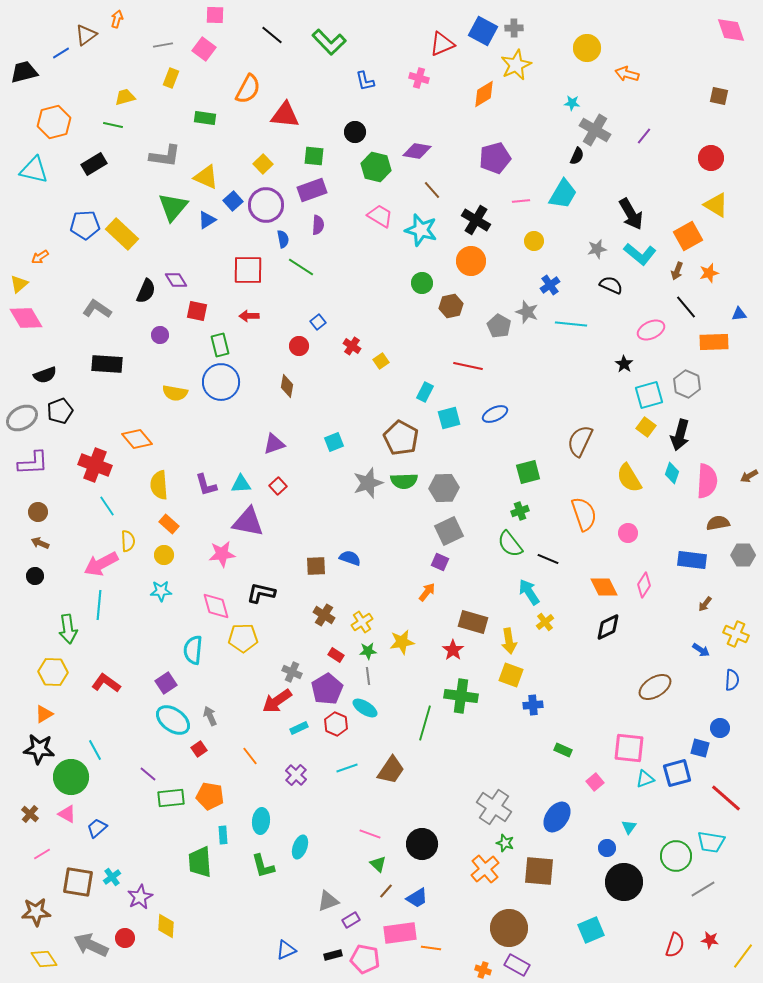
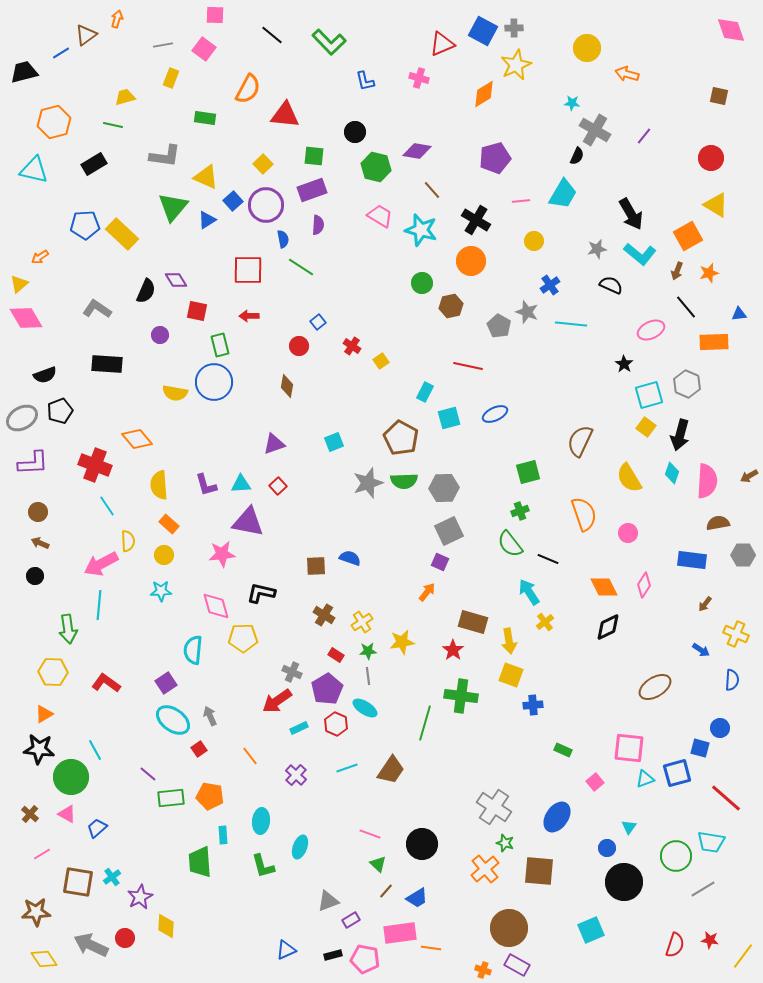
blue circle at (221, 382): moved 7 px left
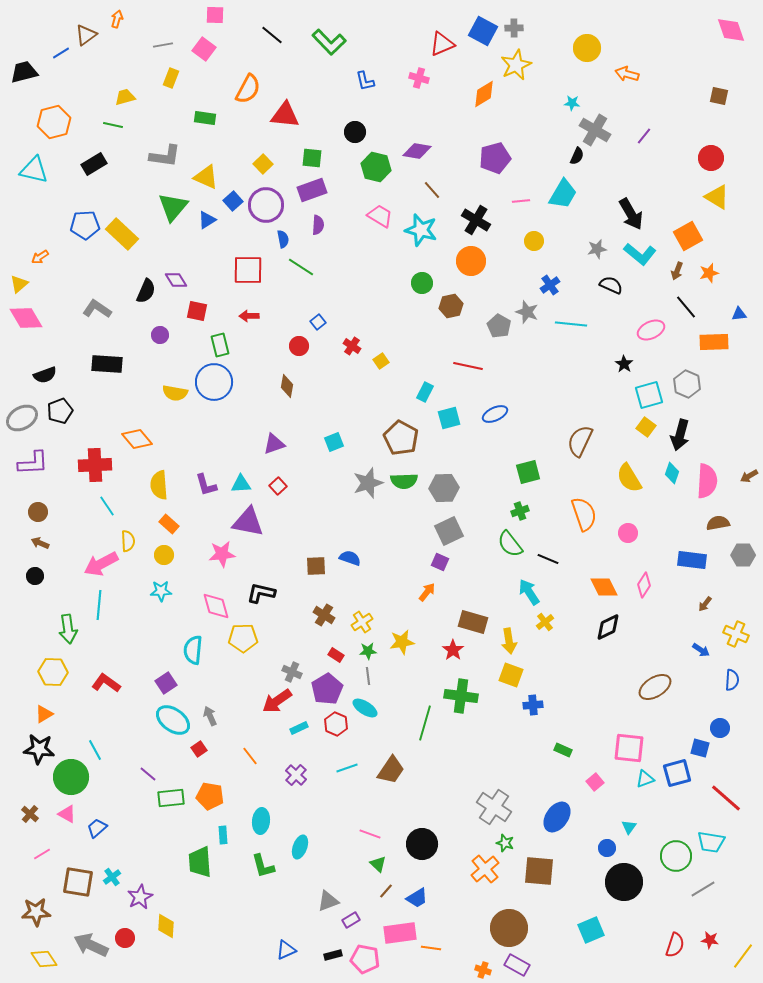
green square at (314, 156): moved 2 px left, 2 px down
yellow triangle at (716, 205): moved 1 px right, 8 px up
red cross at (95, 465): rotated 24 degrees counterclockwise
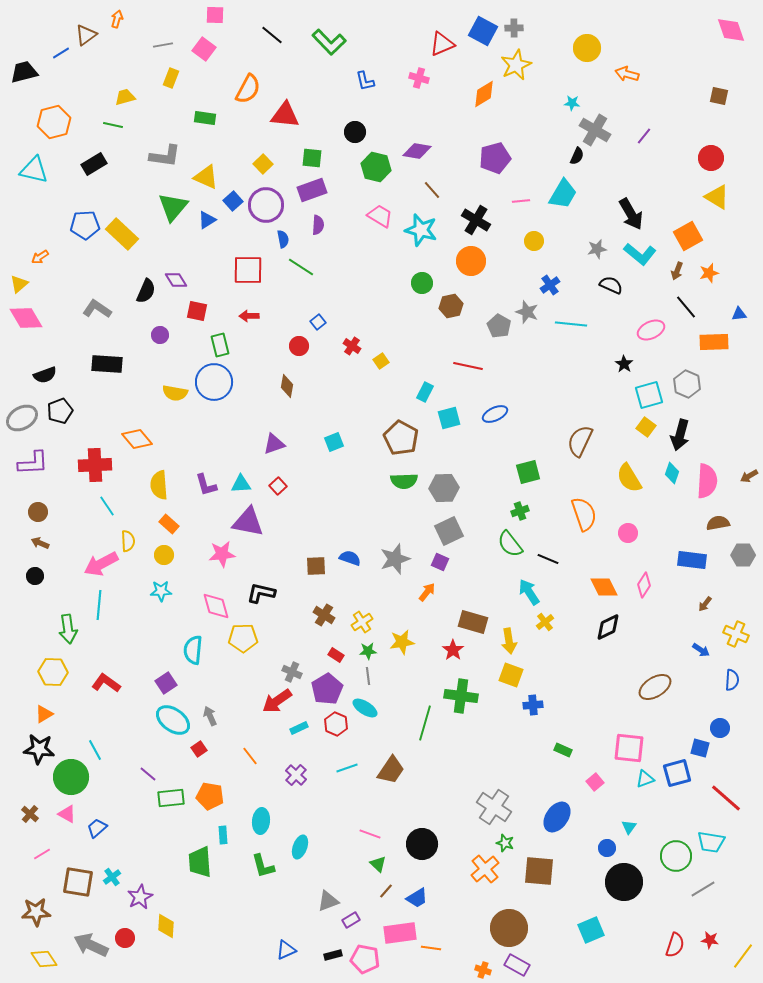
gray star at (368, 483): moved 27 px right, 76 px down
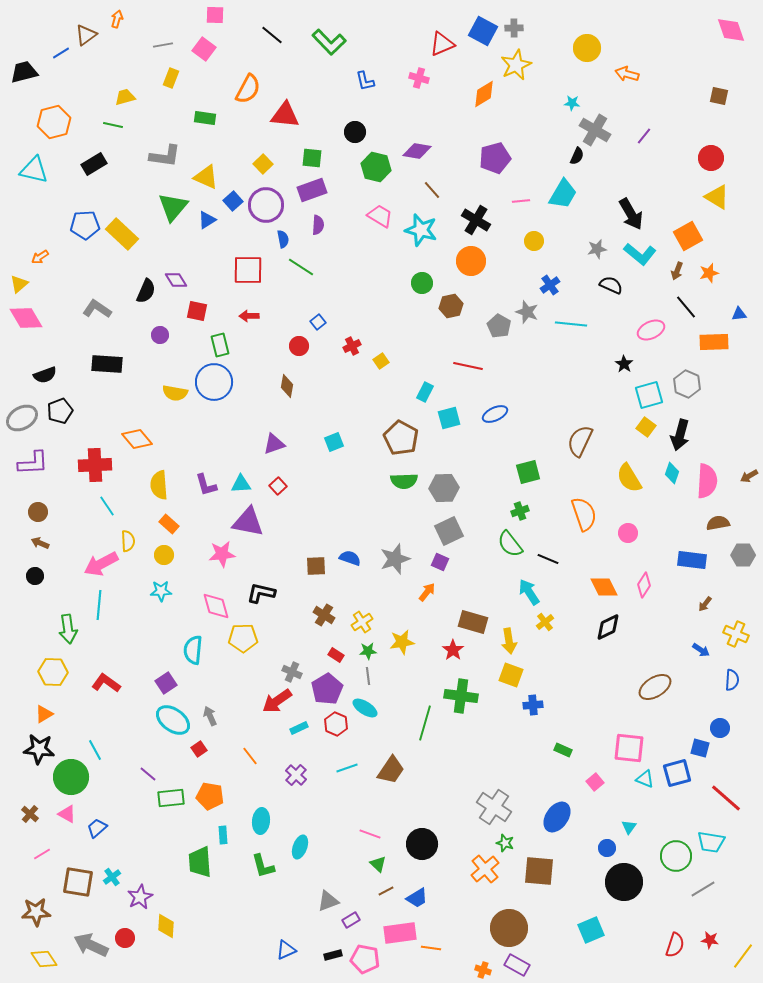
red cross at (352, 346): rotated 30 degrees clockwise
cyan triangle at (645, 779): rotated 42 degrees clockwise
brown line at (386, 891): rotated 21 degrees clockwise
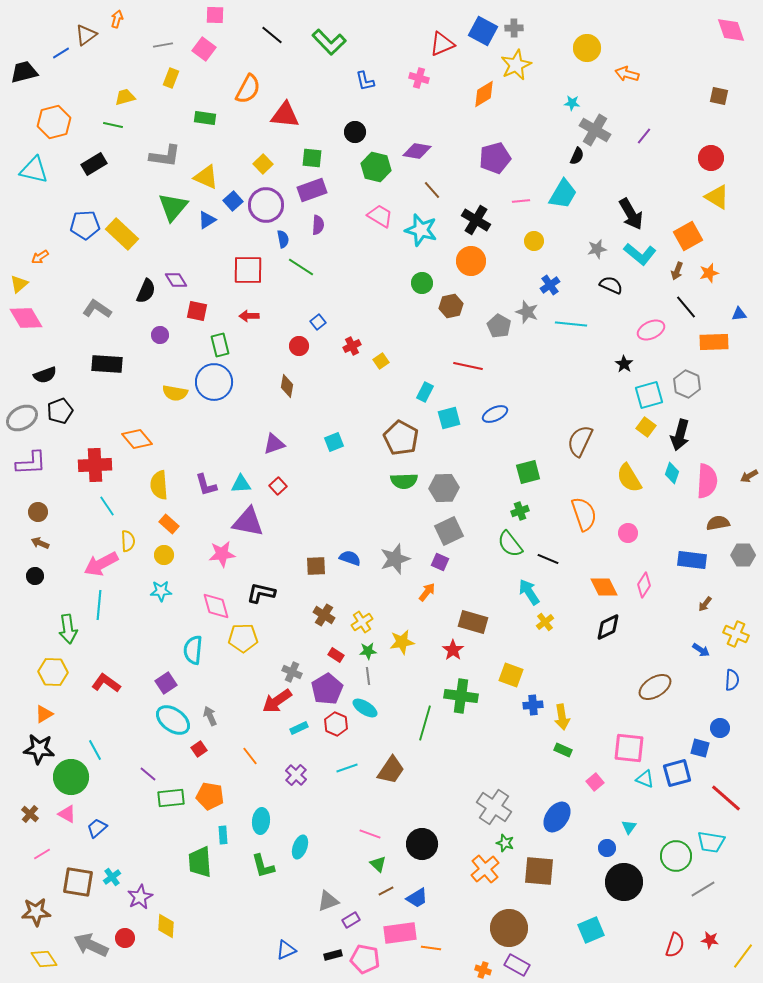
purple L-shape at (33, 463): moved 2 px left
yellow arrow at (509, 641): moved 53 px right, 76 px down
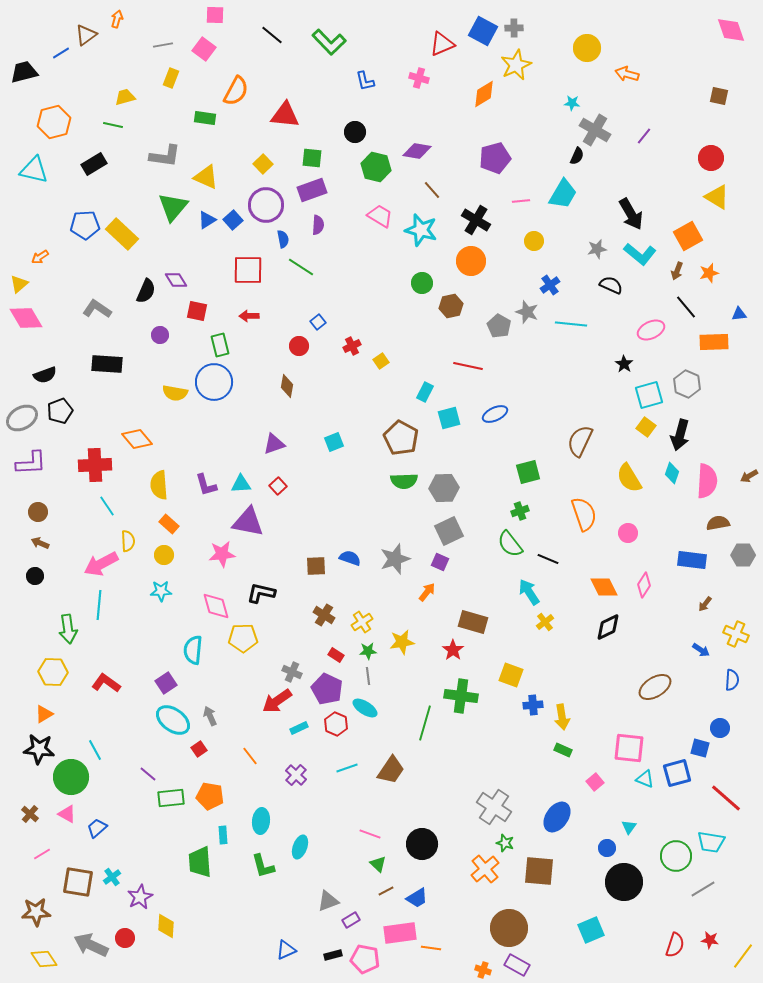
orange semicircle at (248, 89): moved 12 px left, 2 px down
blue square at (233, 201): moved 19 px down
purple pentagon at (327, 689): rotated 16 degrees counterclockwise
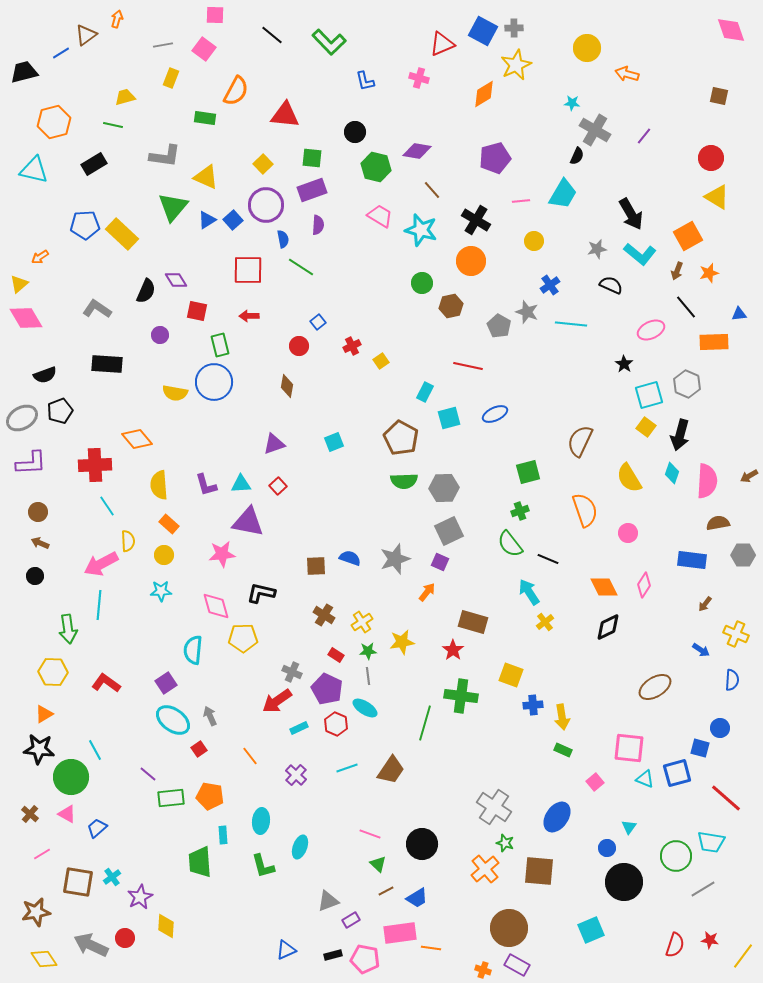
orange semicircle at (584, 514): moved 1 px right, 4 px up
brown star at (36, 912): rotated 8 degrees counterclockwise
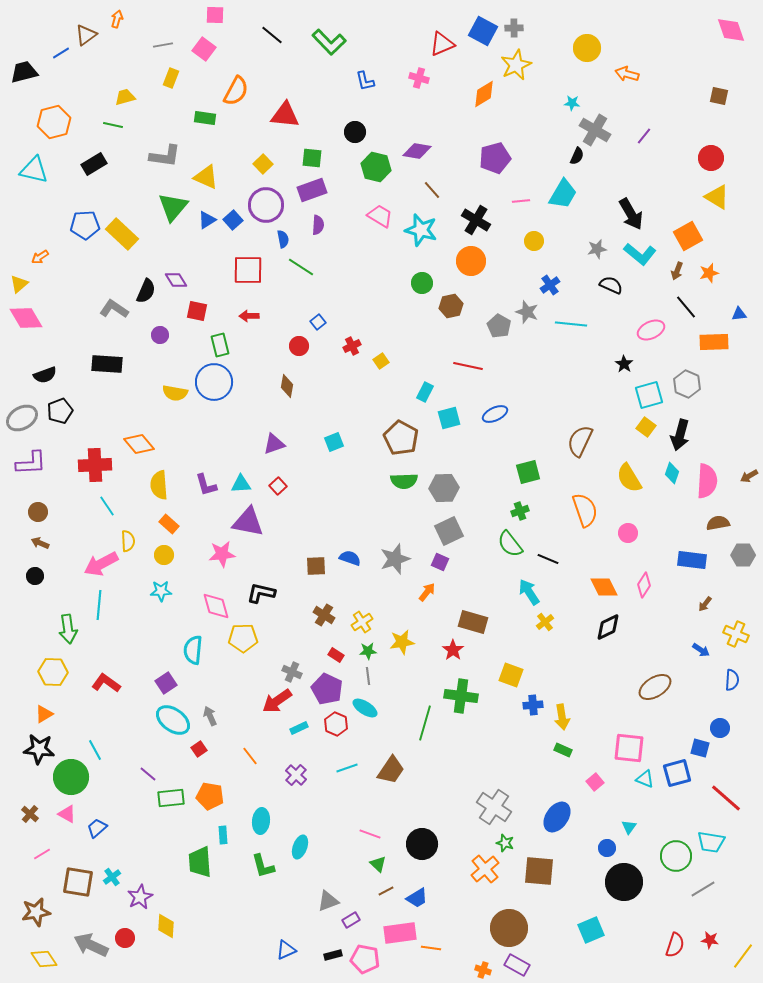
gray L-shape at (97, 309): moved 17 px right
orange diamond at (137, 439): moved 2 px right, 5 px down
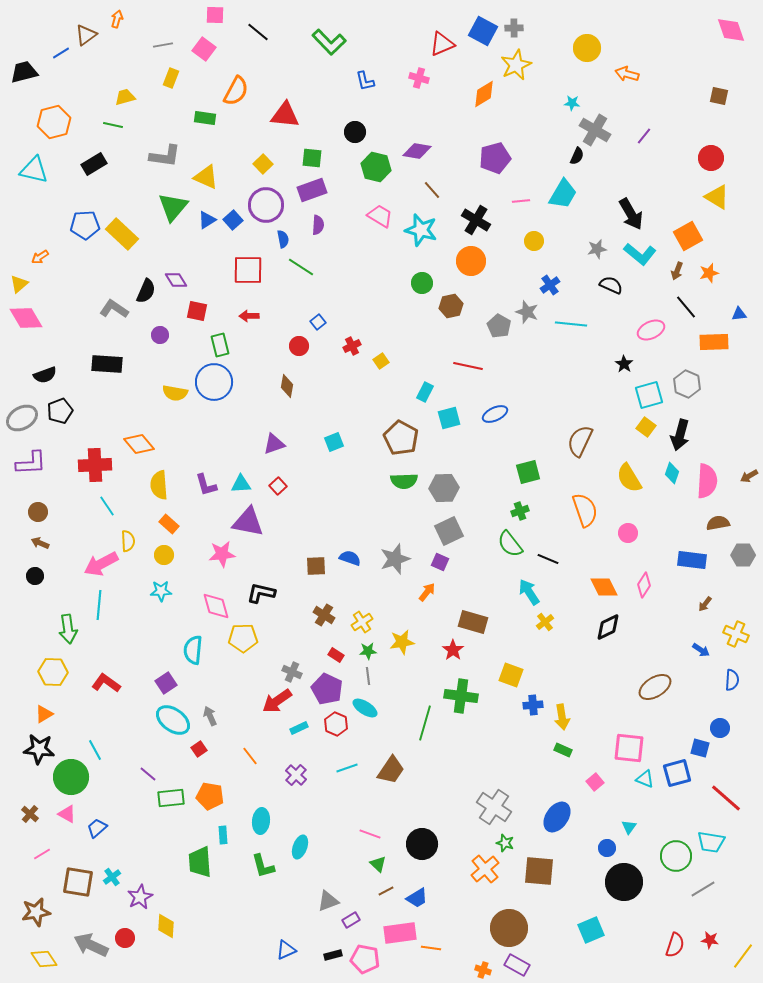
black line at (272, 35): moved 14 px left, 3 px up
